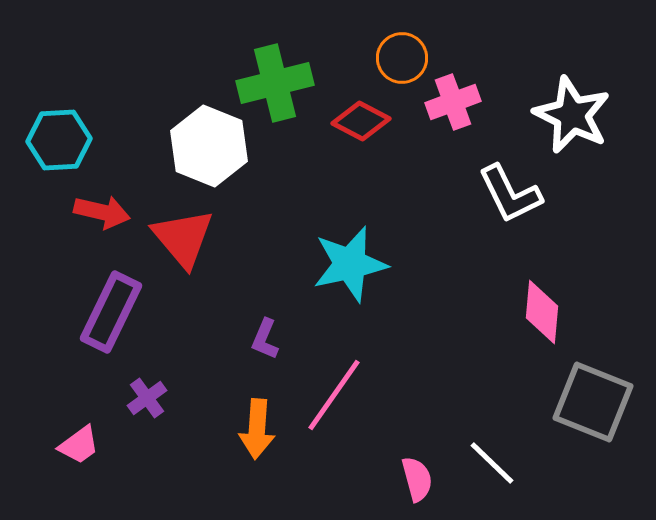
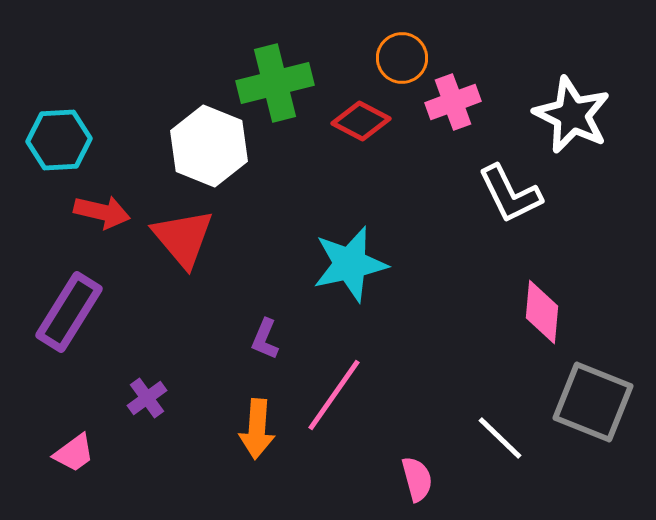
purple rectangle: moved 42 px left; rotated 6 degrees clockwise
pink trapezoid: moved 5 px left, 8 px down
white line: moved 8 px right, 25 px up
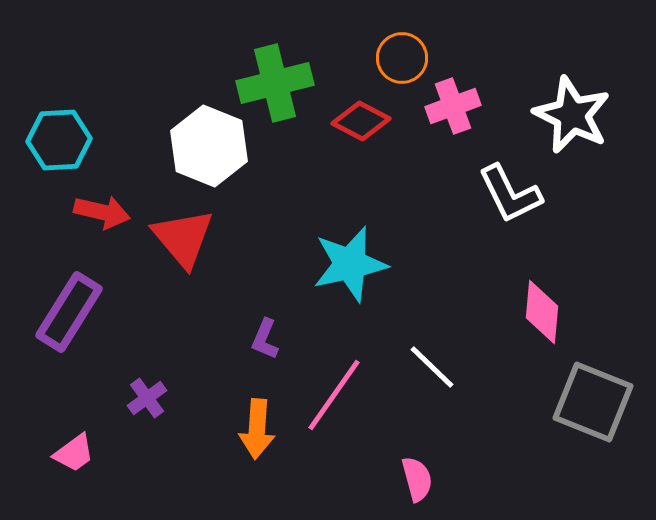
pink cross: moved 4 px down
white line: moved 68 px left, 71 px up
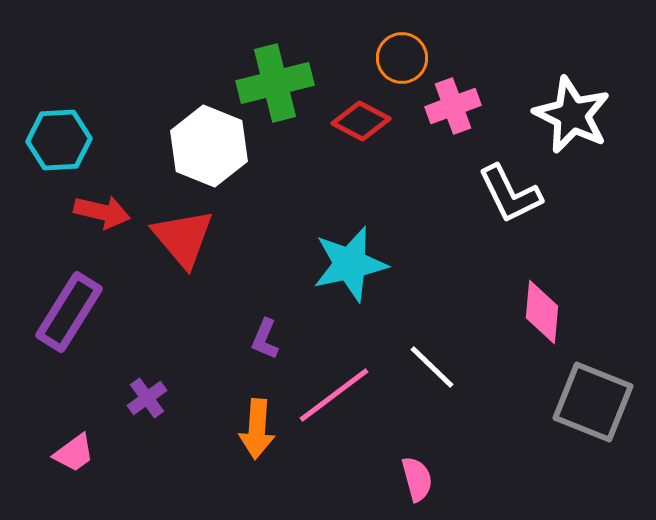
pink line: rotated 18 degrees clockwise
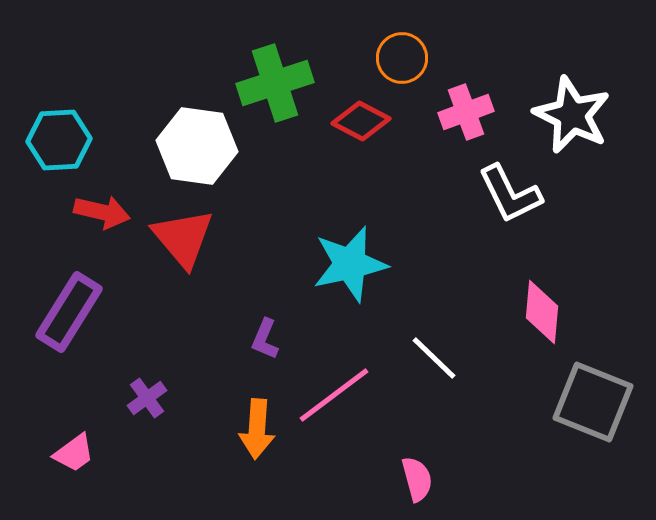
green cross: rotated 4 degrees counterclockwise
pink cross: moved 13 px right, 6 px down
white hexagon: moved 12 px left; rotated 14 degrees counterclockwise
white line: moved 2 px right, 9 px up
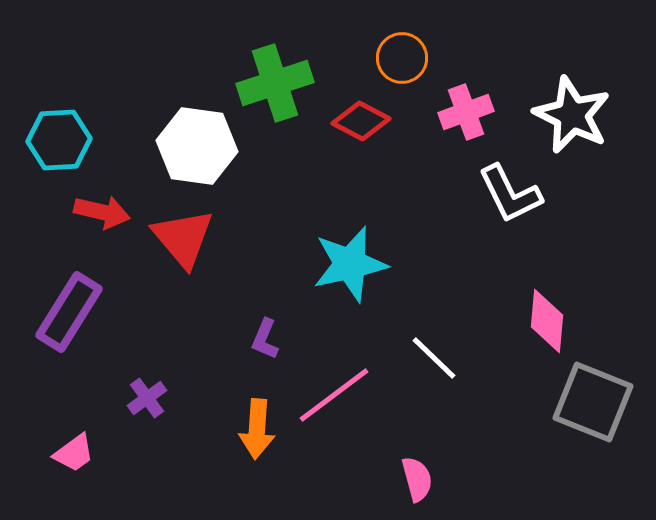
pink diamond: moved 5 px right, 9 px down
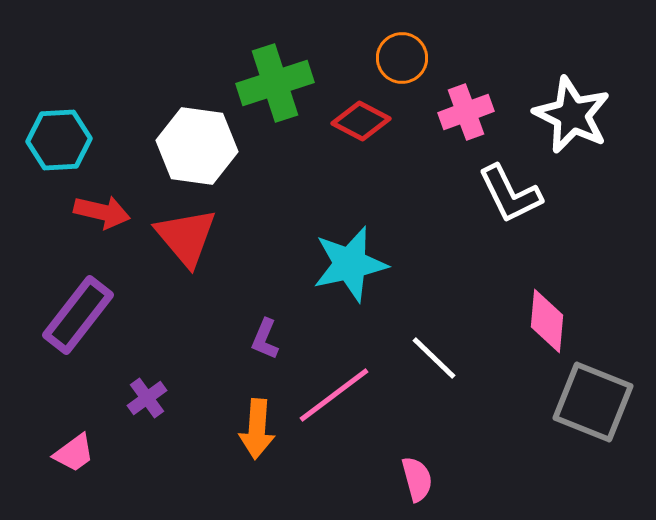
red triangle: moved 3 px right, 1 px up
purple rectangle: moved 9 px right, 3 px down; rotated 6 degrees clockwise
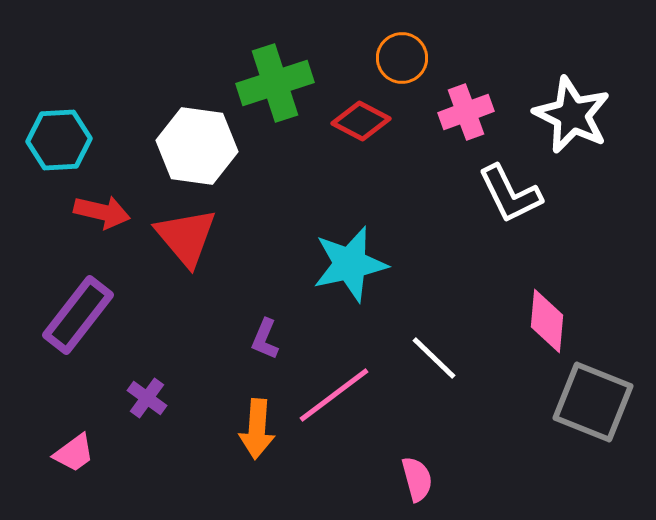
purple cross: rotated 18 degrees counterclockwise
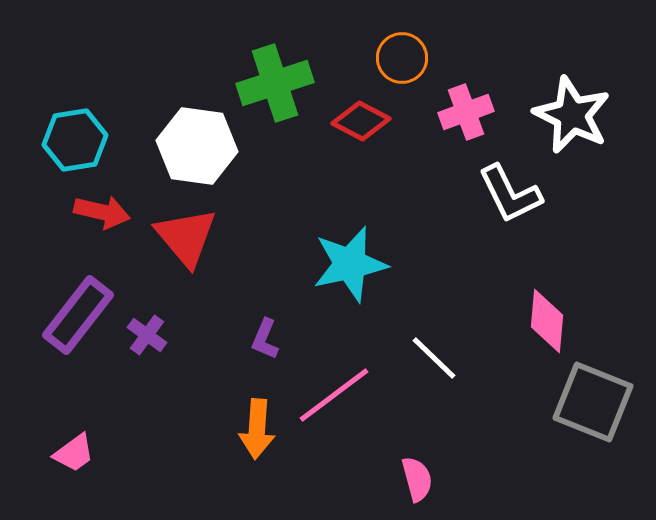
cyan hexagon: moved 16 px right; rotated 6 degrees counterclockwise
purple cross: moved 63 px up
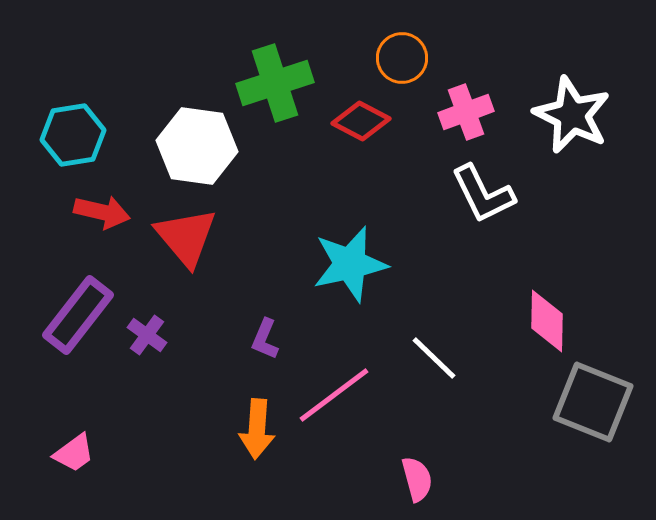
cyan hexagon: moved 2 px left, 5 px up
white L-shape: moved 27 px left
pink diamond: rotated 4 degrees counterclockwise
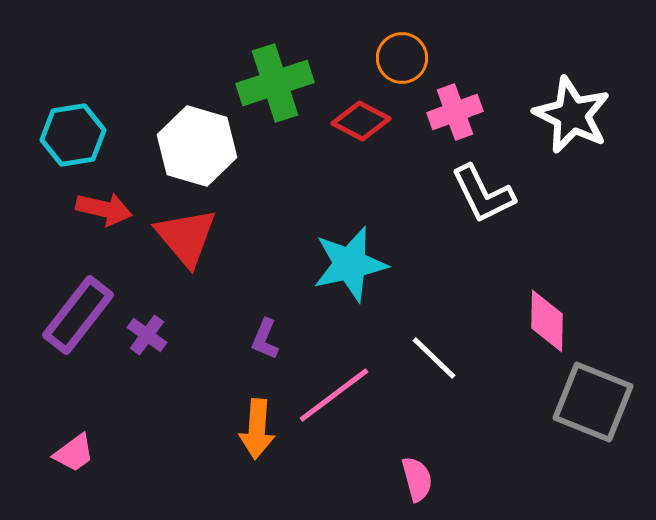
pink cross: moved 11 px left
white hexagon: rotated 8 degrees clockwise
red arrow: moved 2 px right, 3 px up
